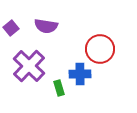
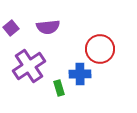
purple semicircle: moved 2 px right, 1 px down; rotated 15 degrees counterclockwise
purple cross: rotated 12 degrees clockwise
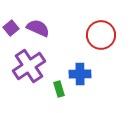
purple semicircle: moved 10 px left, 1 px down; rotated 150 degrees counterclockwise
red circle: moved 1 px right, 14 px up
green rectangle: moved 1 px down
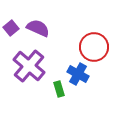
red circle: moved 7 px left, 12 px down
purple cross: rotated 16 degrees counterclockwise
blue cross: moved 2 px left; rotated 30 degrees clockwise
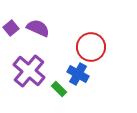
red circle: moved 3 px left
purple cross: moved 5 px down
green rectangle: rotated 28 degrees counterclockwise
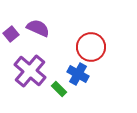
purple square: moved 6 px down
purple cross: moved 1 px right
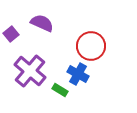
purple semicircle: moved 4 px right, 5 px up
red circle: moved 1 px up
green rectangle: moved 1 px right, 1 px down; rotated 14 degrees counterclockwise
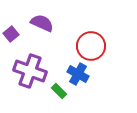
purple cross: rotated 20 degrees counterclockwise
green rectangle: moved 1 px left, 1 px down; rotated 14 degrees clockwise
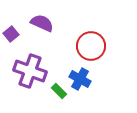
blue cross: moved 2 px right, 5 px down
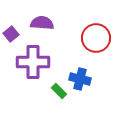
purple semicircle: rotated 20 degrees counterclockwise
red circle: moved 5 px right, 8 px up
purple cross: moved 3 px right, 9 px up; rotated 20 degrees counterclockwise
blue cross: rotated 15 degrees counterclockwise
